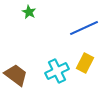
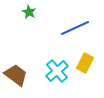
blue line: moved 9 px left
cyan cross: rotated 15 degrees counterclockwise
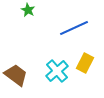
green star: moved 1 px left, 2 px up
blue line: moved 1 px left
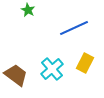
cyan cross: moved 5 px left, 2 px up
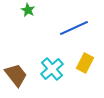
brown trapezoid: rotated 15 degrees clockwise
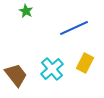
green star: moved 2 px left, 1 px down
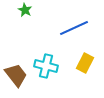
green star: moved 1 px left, 1 px up
cyan cross: moved 6 px left, 3 px up; rotated 35 degrees counterclockwise
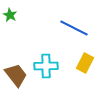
green star: moved 15 px left, 5 px down
blue line: rotated 52 degrees clockwise
cyan cross: rotated 15 degrees counterclockwise
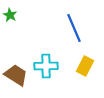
blue line: rotated 40 degrees clockwise
yellow rectangle: moved 3 px down
brown trapezoid: rotated 20 degrees counterclockwise
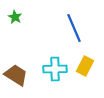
green star: moved 5 px right, 2 px down
cyan cross: moved 9 px right, 3 px down
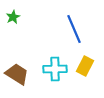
green star: moved 2 px left; rotated 16 degrees clockwise
blue line: moved 1 px down
brown trapezoid: moved 1 px right, 1 px up
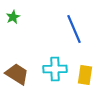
yellow rectangle: moved 9 px down; rotated 18 degrees counterclockwise
